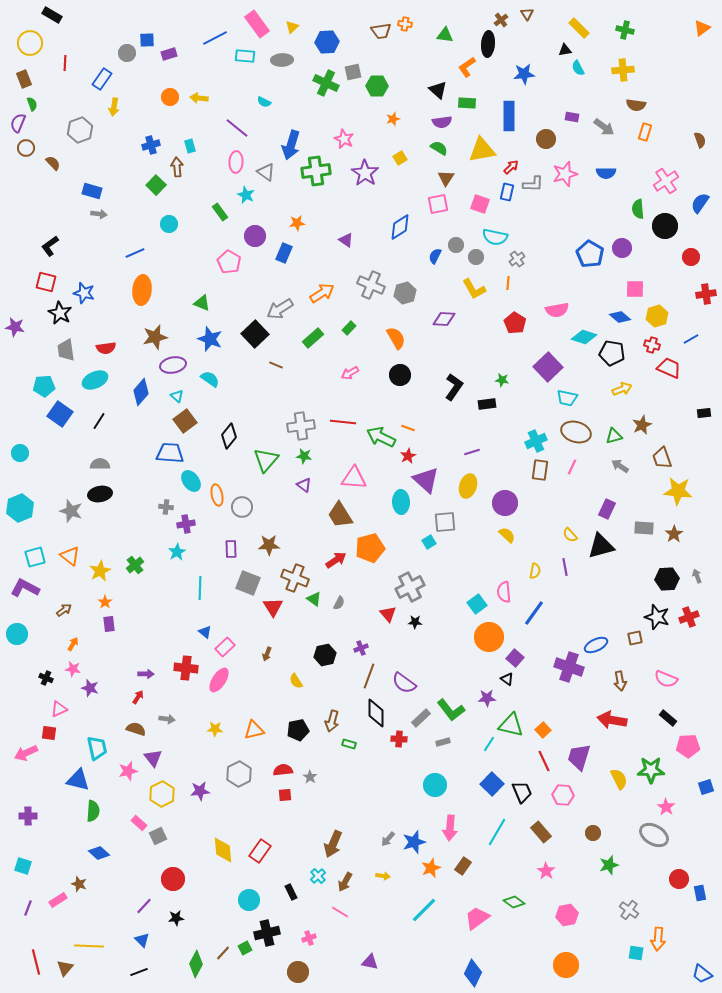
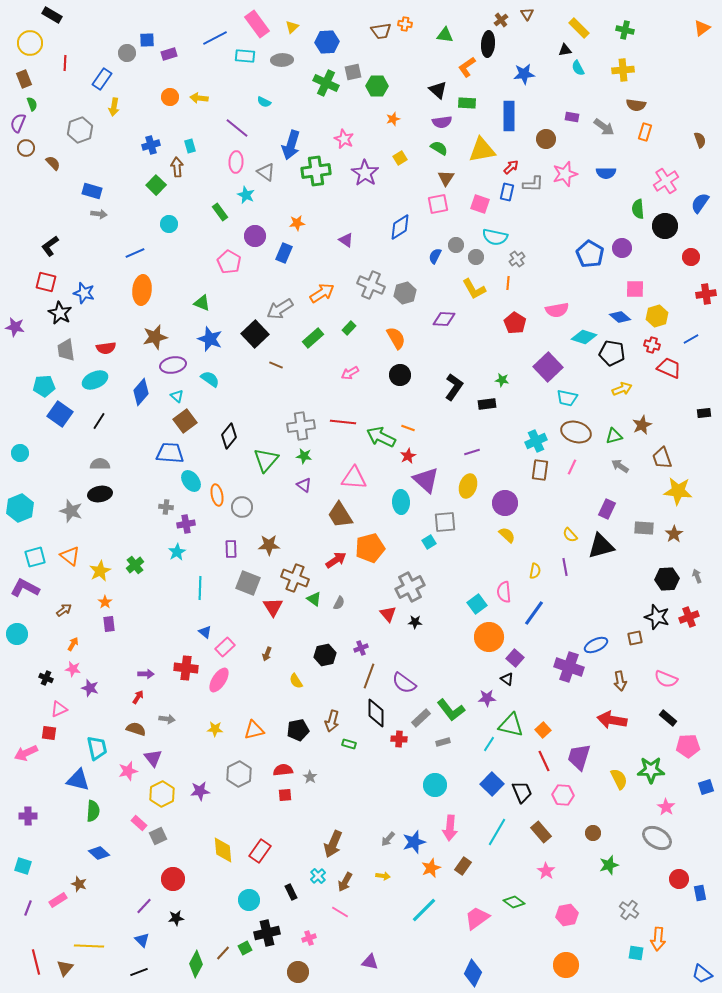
gray ellipse at (654, 835): moved 3 px right, 3 px down
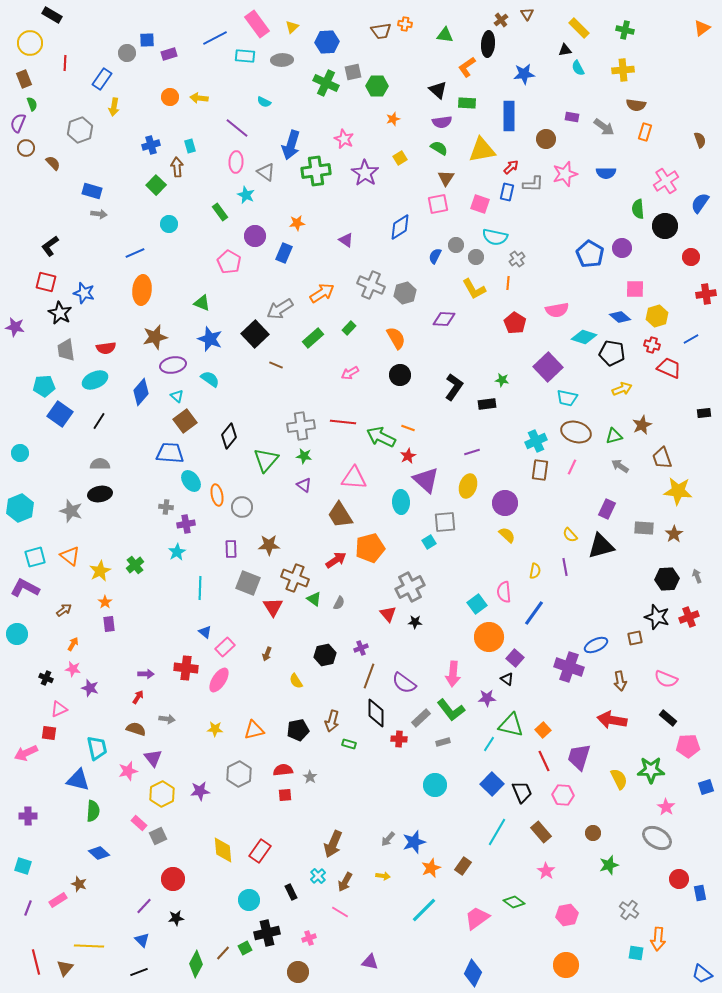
pink arrow at (450, 828): moved 3 px right, 154 px up
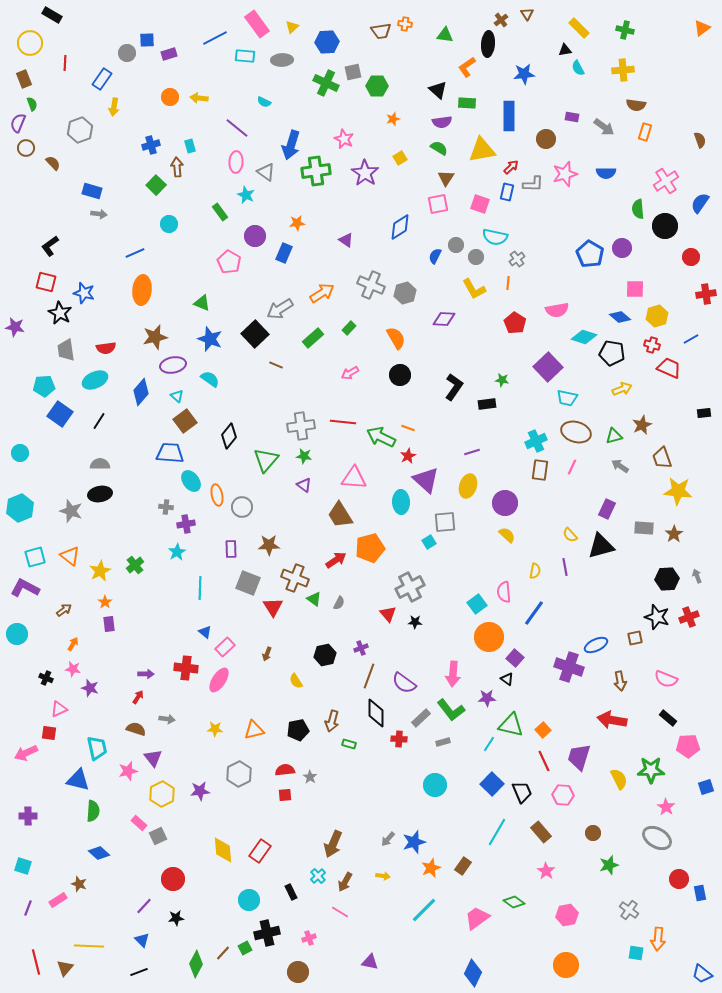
red semicircle at (283, 770): moved 2 px right
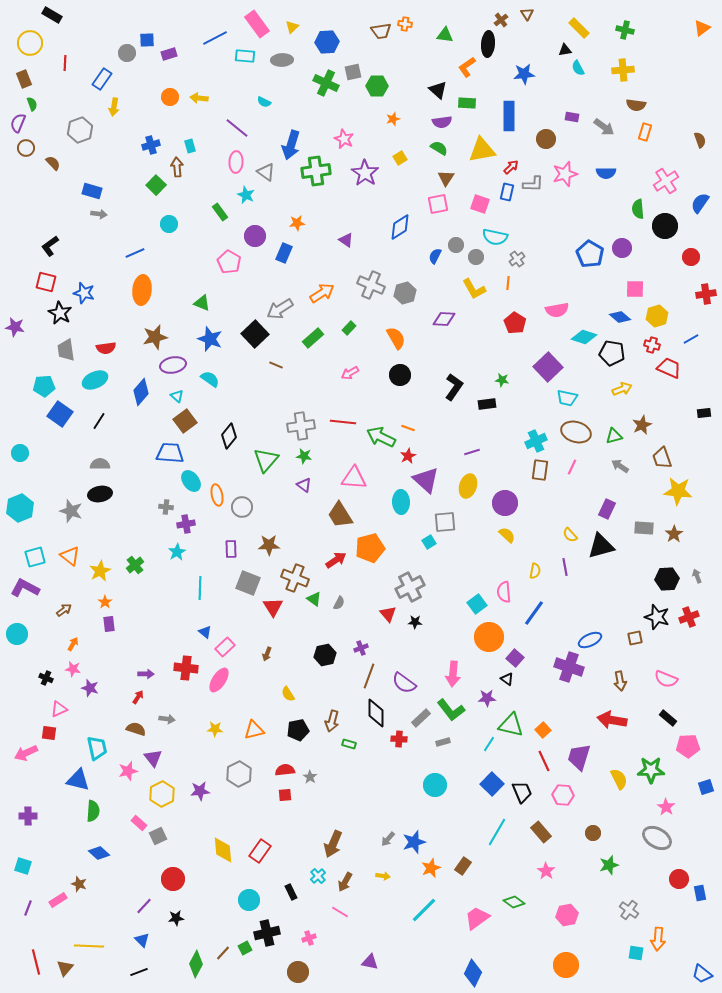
blue ellipse at (596, 645): moved 6 px left, 5 px up
yellow semicircle at (296, 681): moved 8 px left, 13 px down
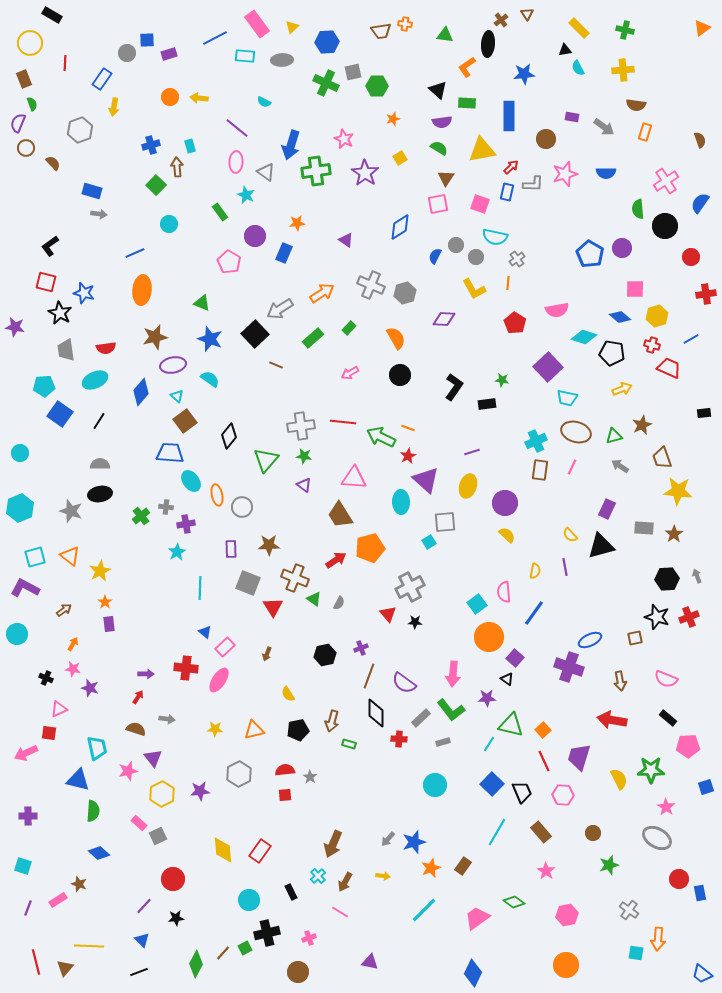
green cross at (135, 565): moved 6 px right, 49 px up
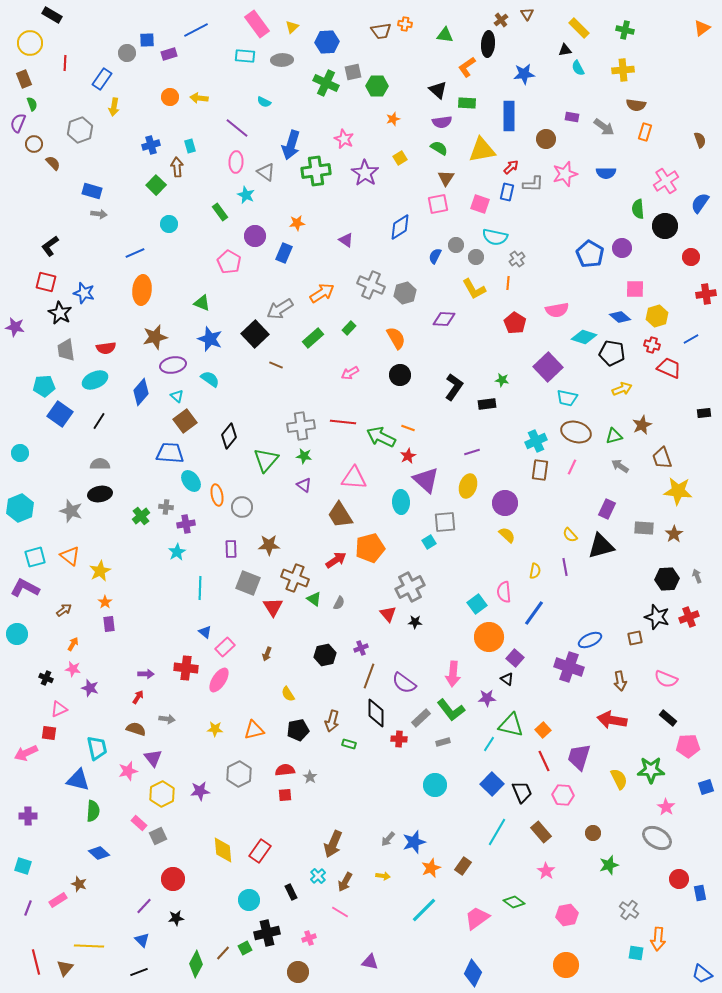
blue line at (215, 38): moved 19 px left, 8 px up
brown circle at (26, 148): moved 8 px right, 4 px up
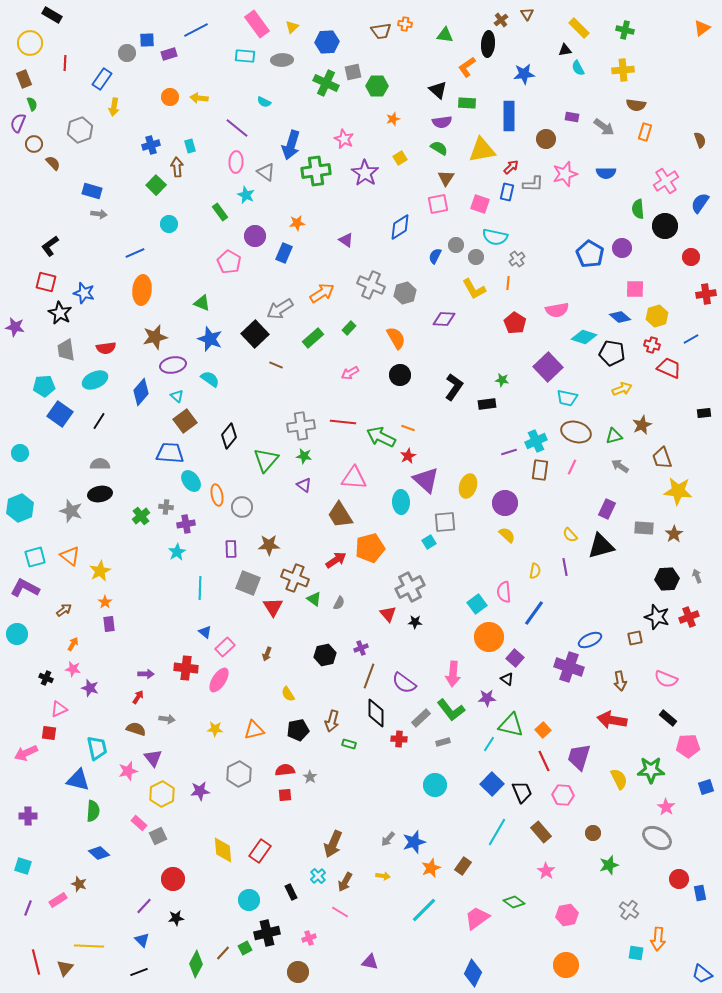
purple line at (472, 452): moved 37 px right
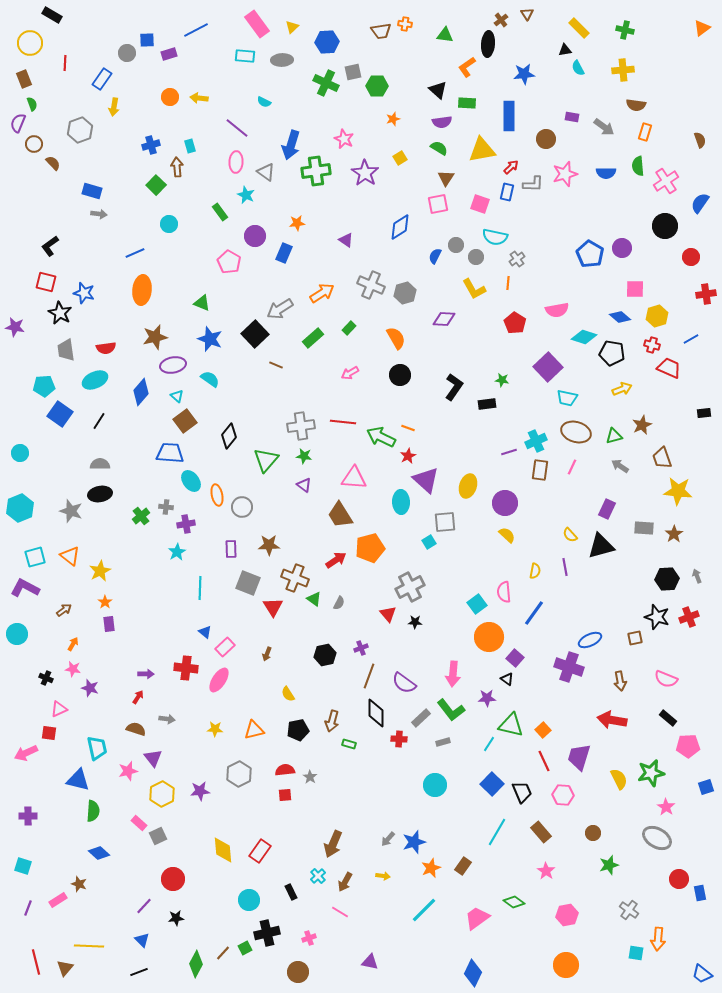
green semicircle at (638, 209): moved 43 px up
green star at (651, 770): moved 3 px down; rotated 12 degrees counterclockwise
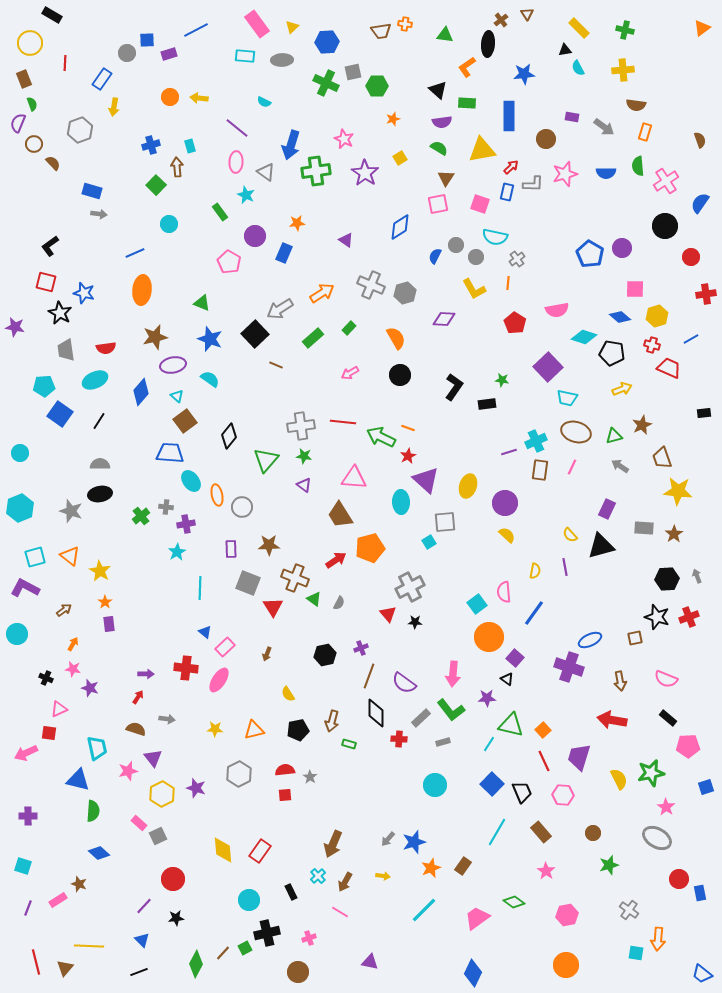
yellow star at (100, 571): rotated 15 degrees counterclockwise
purple star at (200, 791): moved 4 px left, 3 px up; rotated 24 degrees clockwise
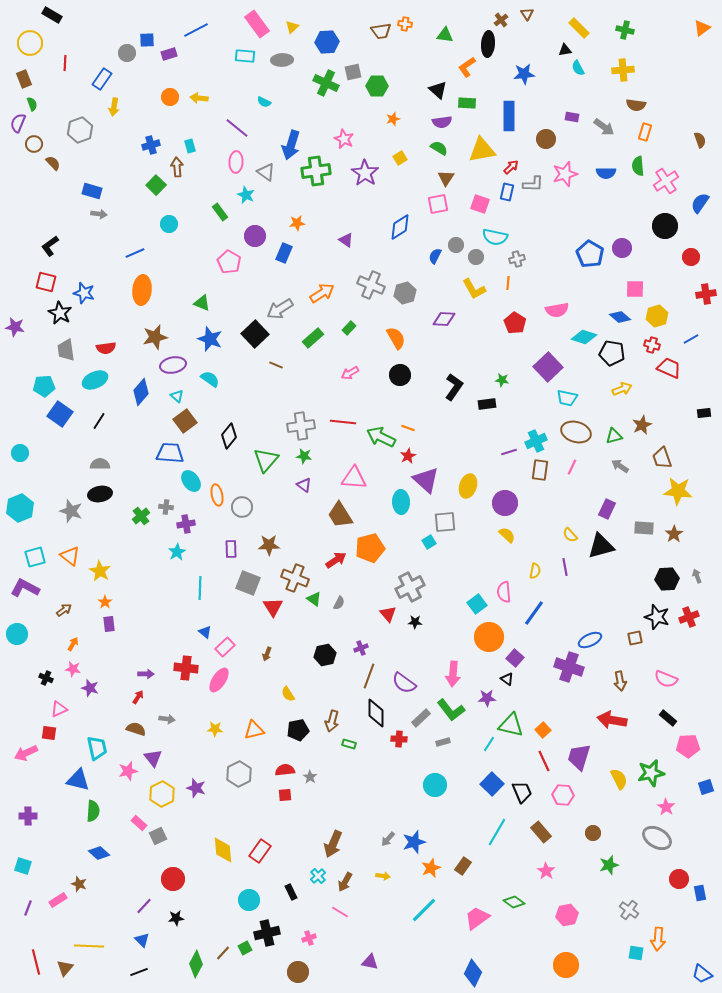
gray cross at (517, 259): rotated 21 degrees clockwise
